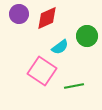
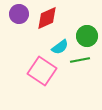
green line: moved 6 px right, 26 px up
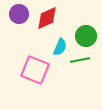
green circle: moved 1 px left
cyan semicircle: rotated 30 degrees counterclockwise
pink square: moved 7 px left, 1 px up; rotated 12 degrees counterclockwise
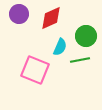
red diamond: moved 4 px right
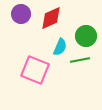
purple circle: moved 2 px right
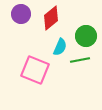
red diamond: rotated 15 degrees counterclockwise
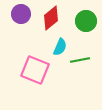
green circle: moved 15 px up
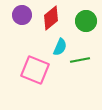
purple circle: moved 1 px right, 1 px down
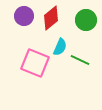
purple circle: moved 2 px right, 1 px down
green circle: moved 1 px up
green line: rotated 36 degrees clockwise
pink square: moved 7 px up
